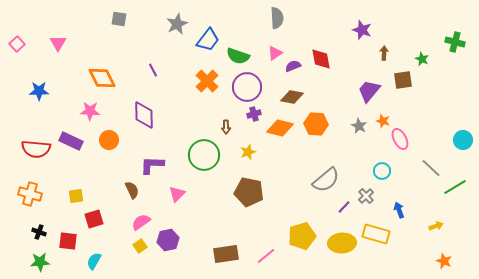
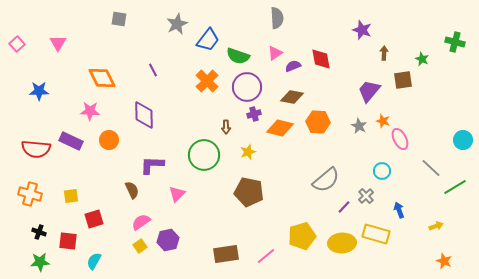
orange hexagon at (316, 124): moved 2 px right, 2 px up
yellow square at (76, 196): moved 5 px left
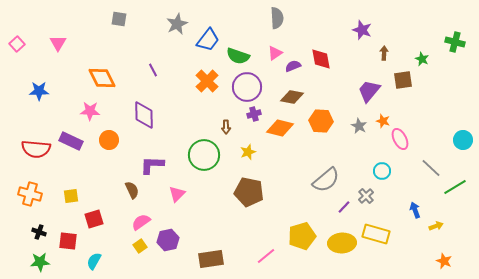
orange hexagon at (318, 122): moved 3 px right, 1 px up
blue arrow at (399, 210): moved 16 px right
brown rectangle at (226, 254): moved 15 px left, 5 px down
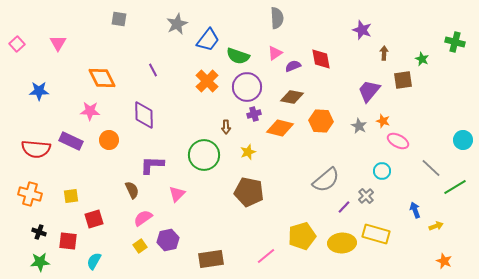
pink ellipse at (400, 139): moved 2 px left, 2 px down; rotated 35 degrees counterclockwise
pink semicircle at (141, 222): moved 2 px right, 4 px up
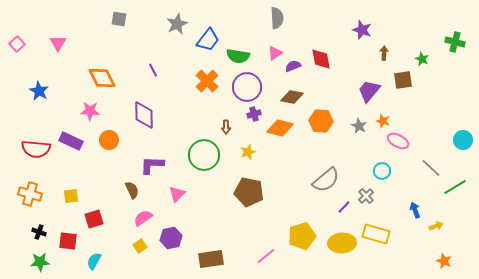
green semicircle at (238, 56): rotated 10 degrees counterclockwise
blue star at (39, 91): rotated 30 degrees clockwise
purple hexagon at (168, 240): moved 3 px right, 2 px up
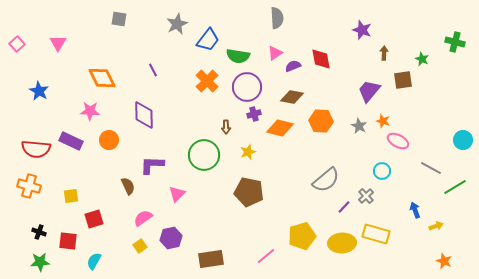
gray line at (431, 168): rotated 15 degrees counterclockwise
brown semicircle at (132, 190): moved 4 px left, 4 px up
orange cross at (30, 194): moved 1 px left, 8 px up
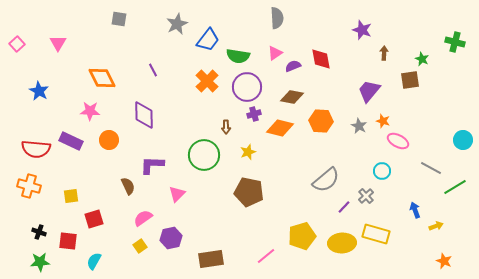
brown square at (403, 80): moved 7 px right
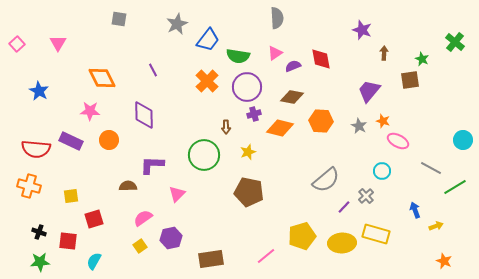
green cross at (455, 42): rotated 24 degrees clockwise
brown semicircle at (128, 186): rotated 66 degrees counterclockwise
